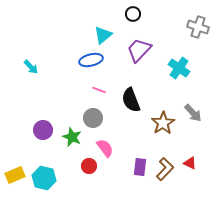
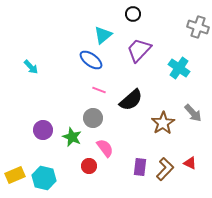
blue ellipse: rotated 50 degrees clockwise
black semicircle: rotated 110 degrees counterclockwise
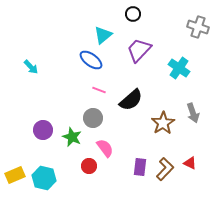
gray arrow: rotated 24 degrees clockwise
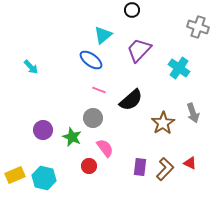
black circle: moved 1 px left, 4 px up
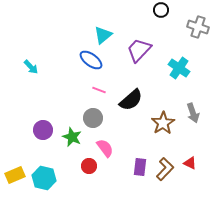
black circle: moved 29 px right
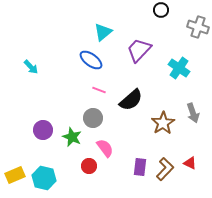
cyan triangle: moved 3 px up
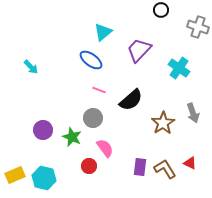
brown L-shape: rotated 75 degrees counterclockwise
